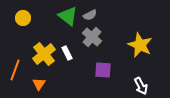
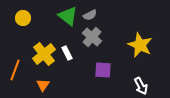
orange triangle: moved 4 px right, 1 px down
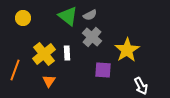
yellow star: moved 13 px left, 5 px down; rotated 15 degrees clockwise
white rectangle: rotated 24 degrees clockwise
orange triangle: moved 6 px right, 4 px up
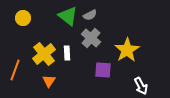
gray cross: moved 1 px left, 1 px down
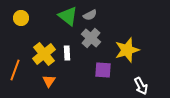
yellow circle: moved 2 px left
yellow star: rotated 15 degrees clockwise
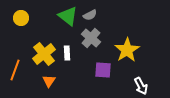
yellow star: rotated 15 degrees counterclockwise
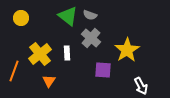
gray semicircle: rotated 48 degrees clockwise
yellow cross: moved 4 px left
orange line: moved 1 px left, 1 px down
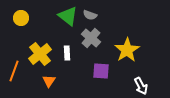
purple square: moved 2 px left, 1 px down
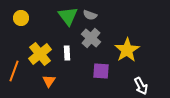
green triangle: rotated 15 degrees clockwise
